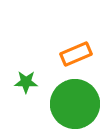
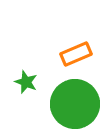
green star: rotated 20 degrees clockwise
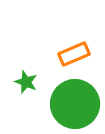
orange rectangle: moved 2 px left
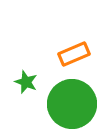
green circle: moved 3 px left
